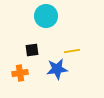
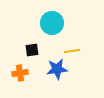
cyan circle: moved 6 px right, 7 px down
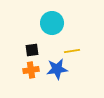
orange cross: moved 11 px right, 3 px up
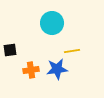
black square: moved 22 px left
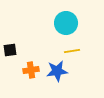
cyan circle: moved 14 px right
blue star: moved 2 px down
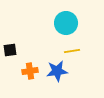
orange cross: moved 1 px left, 1 px down
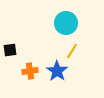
yellow line: rotated 49 degrees counterclockwise
blue star: rotated 30 degrees counterclockwise
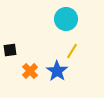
cyan circle: moved 4 px up
orange cross: rotated 35 degrees counterclockwise
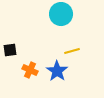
cyan circle: moved 5 px left, 5 px up
yellow line: rotated 42 degrees clockwise
orange cross: moved 1 px up; rotated 21 degrees counterclockwise
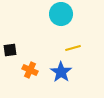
yellow line: moved 1 px right, 3 px up
blue star: moved 4 px right, 1 px down
